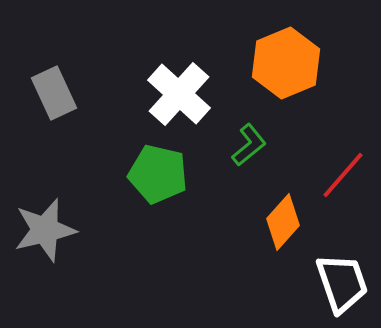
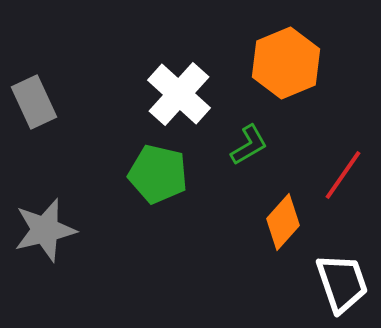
gray rectangle: moved 20 px left, 9 px down
green L-shape: rotated 9 degrees clockwise
red line: rotated 6 degrees counterclockwise
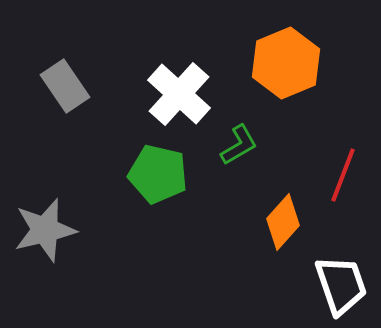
gray rectangle: moved 31 px right, 16 px up; rotated 9 degrees counterclockwise
green L-shape: moved 10 px left
red line: rotated 14 degrees counterclockwise
white trapezoid: moved 1 px left, 2 px down
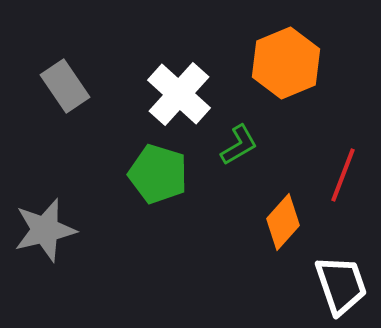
green pentagon: rotated 4 degrees clockwise
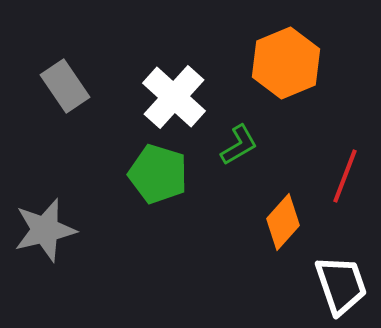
white cross: moved 5 px left, 3 px down
red line: moved 2 px right, 1 px down
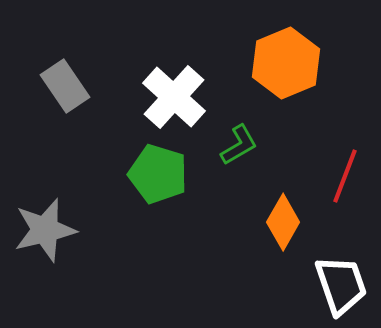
orange diamond: rotated 12 degrees counterclockwise
